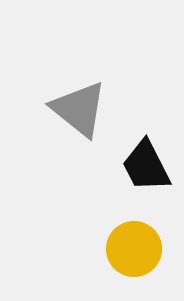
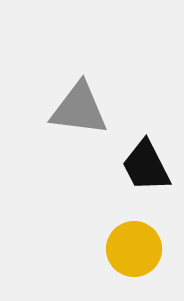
gray triangle: rotated 32 degrees counterclockwise
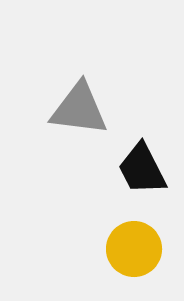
black trapezoid: moved 4 px left, 3 px down
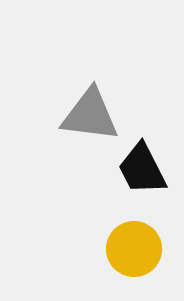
gray triangle: moved 11 px right, 6 px down
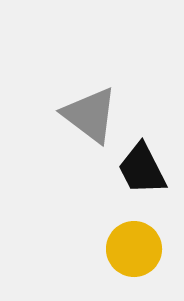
gray triangle: rotated 30 degrees clockwise
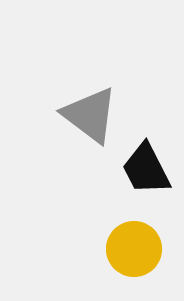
black trapezoid: moved 4 px right
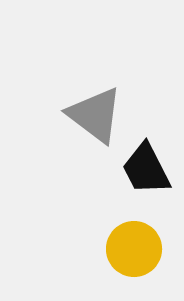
gray triangle: moved 5 px right
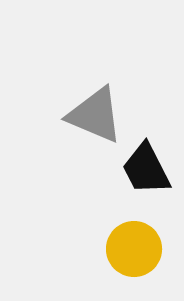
gray triangle: rotated 14 degrees counterclockwise
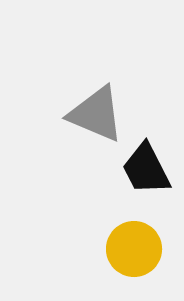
gray triangle: moved 1 px right, 1 px up
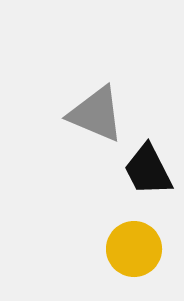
black trapezoid: moved 2 px right, 1 px down
